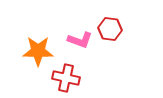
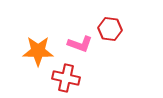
pink L-shape: moved 4 px down
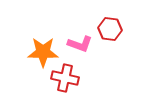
orange star: moved 5 px right, 1 px down
red cross: moved 1 px left
